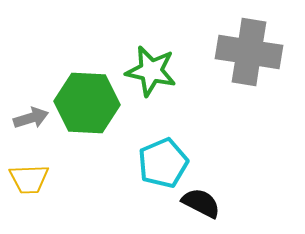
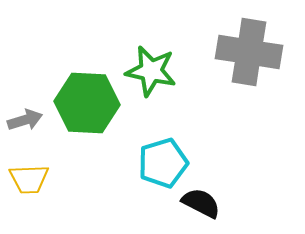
gray arrow: moved 6 px left, 2 px down
cyan pentagon: rotated 6 degrees clockwise
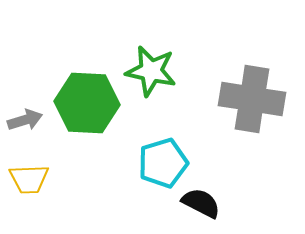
gray cross: moved 3 px right, 47 px down
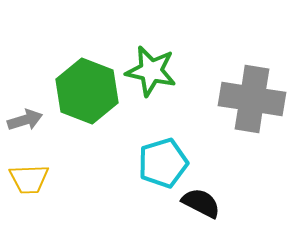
green hexagon: moved 12 px up; rotated 18 degrees clockwise
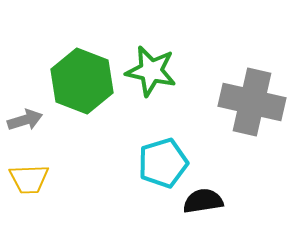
green hexagon: moved 5 px left, 10 px up
gray cross: moved 3 px down; rotated 4 degrees clockwise
black semicircle: moved 2 px right, 2 px up; rotated 36 degrees counterclockwise
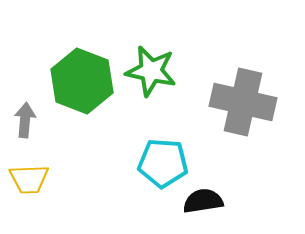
gray cross: moved 9 px left
gray arrow: rotated 68 degrees counterclockwise
cyan pentagon: rotated 21 degrees clockwise
